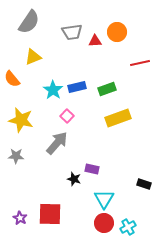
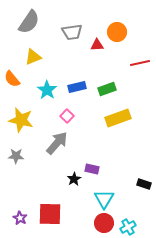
red triangle: moved 2 px right, 4 px down
cyan star: moved 6 px left
black star: rotated 24 degrees clockwise
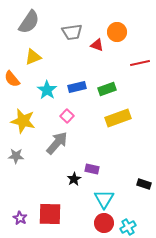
red triangle: rotated 24 degrees clockwise
yellow star: moved 2 px right, 1 px down
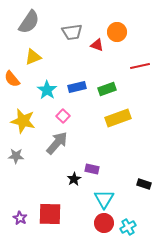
red line: moved 3 px down
pink square: moved 4 px left
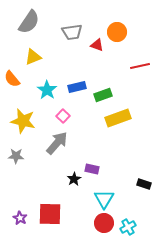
green rectangle: moved 4 px left, 6 px down
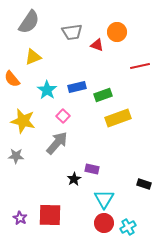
red square: moved 1 px down
